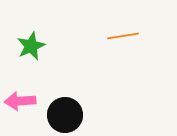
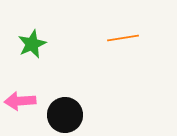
orange line: moved 2 px down
green star: moved 1 px right, 2 px up
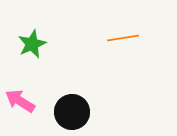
pink arrow: rotated 36 degrees clockwise
black circle: moved 7 px right, 3 px up
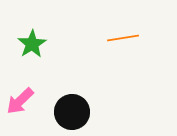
green star: rotated 8 degrees counterclockwise
pink arrow: rotated 76 degrees counterclockwise
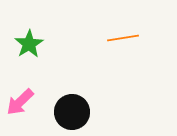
green star: moved 3 px left
pink arrow: moved 1 px down
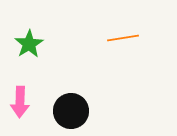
pink arrow: rotated 44 degrees counterclockwise
black circle: moved 1 px left, 1 px up
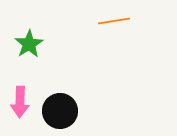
orange line: moved 9 px left, 17 px up
black circle: moved 11 px left
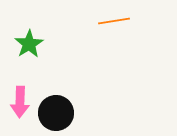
black circle: moved 4 px left, 2 px down
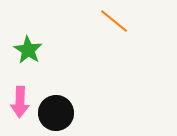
orange line: rotated 48 degrees clockwise
green star: moved 1 px left, 6 px down; rotated 8 degrees counterclockwise
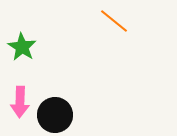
green star: moved 6 px left, 3 px up
black circle: moved 1 px left, 2 px down
